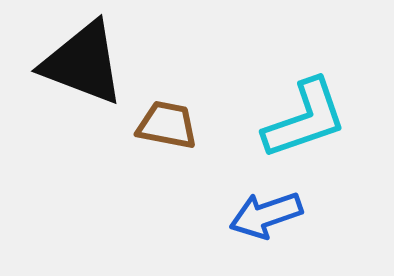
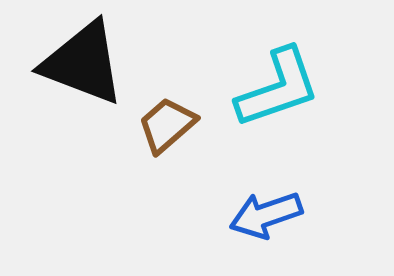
cyan L-shape: moved 27 px left, 31 px up
brown trapezoid: rotated 52 degrees counterclockwise
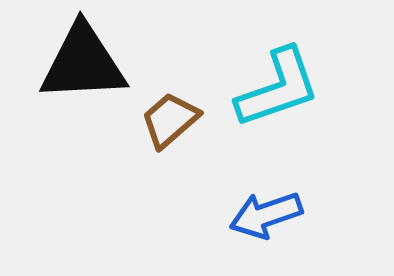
black triangle: rotated 24 degrees counterclockwise
brown trapezoid: moved 3 px right, 5 px up
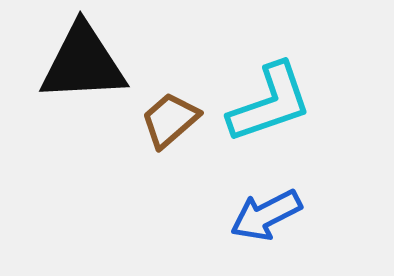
cyan L-shape: moved 8 px left, 15 px down
blue arrow: rotated 8 degrees counterclockwise
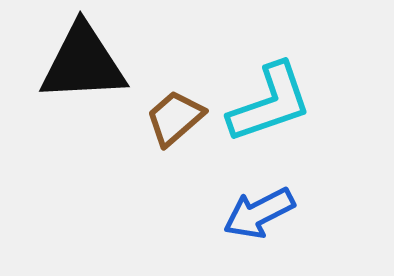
brown trapezoid: moved 5 px right, 2 px up
blue arrow: moved 7 px left, 2 px up
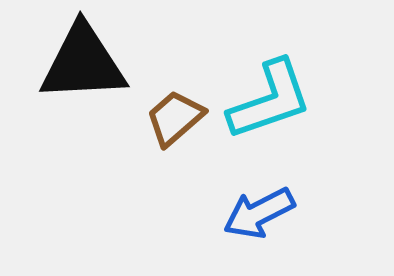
cyan L-shape: moved 3 px up
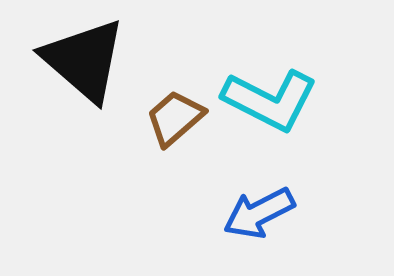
black triangle: moved 1 px right, 3 px up; rotated 44 degrees clockwise
cyan L-shape: rotated 46 degrees clockwise
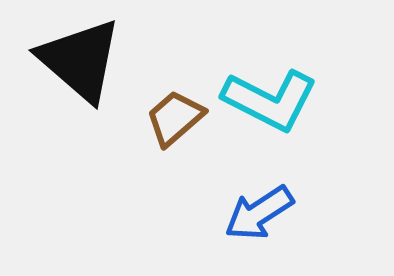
black triangle: moved 4 px left
blue arrow: rotated 6 degrees counterclockwise
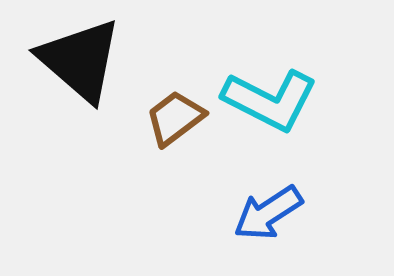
brown trapezoid: rotated 4 degrees clockwise
blue arrow: moved 9 px right
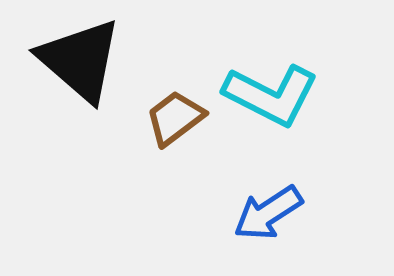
cyan L-shape: moved 1 px right, 5 px up
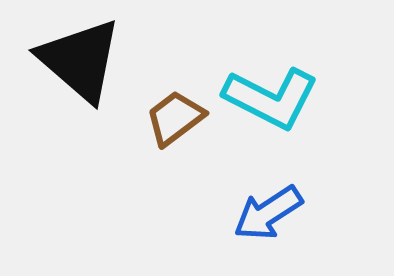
cyan L-shape: moved 3 px down
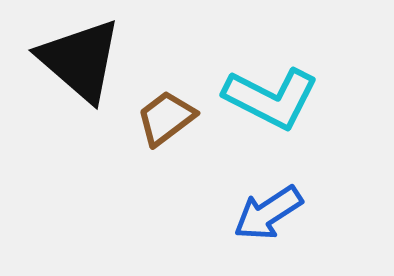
brown trapezoid: moved 9 px left
